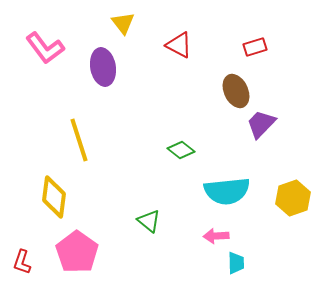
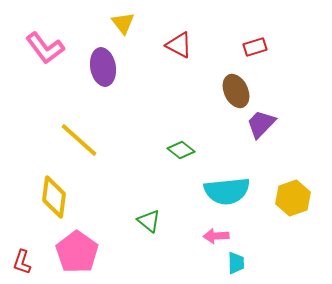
yellow line: rotated 30 degrees counterclockwise
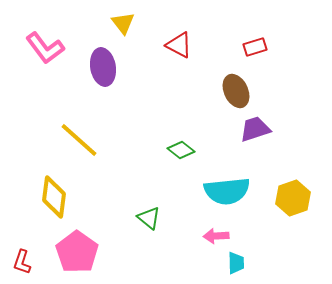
purple trapezoid: moved 6 px left, 5 px down; rotated 28 degrees clockwise
green triangle: moved 3 px up
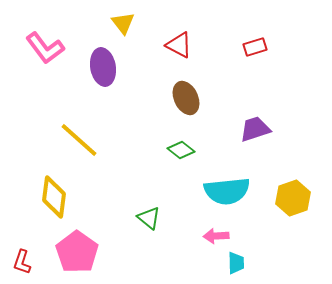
brown ellipse: moved 50 px left, 7 px down
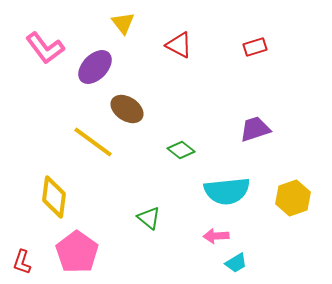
purple ellipse: moved 8 px left; rotated 54 degrees clockwise
brown ellipse: moved 59 px left, 11 px down; rotated 32 degrees counterclockwise
yellow line: moved 14 px right, 2 px down; rotated 6 degrees counterclockwise
cyan trapezoid: rotated 60 degrees clockwise
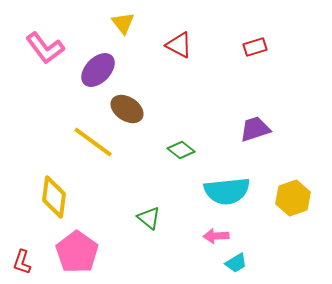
purple ellipse: moved 3 px right, 3 px down
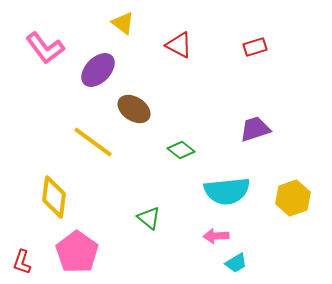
yellow triangle: rotated 15 degrees counterclockwise
brown ellipse: moved 7 px right
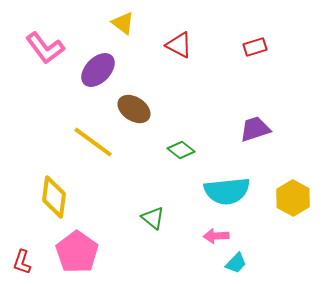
yellow hexagon: rotated 12 degrees counterclockwise
green triangle: moved 4 px right
cyan trapezoid: rotated 15 degrees counterclockwise
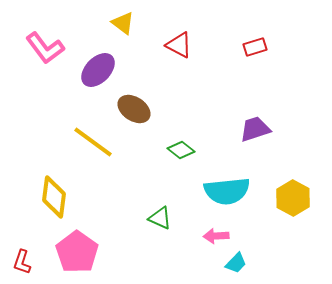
green triangle: moved 7 px right; rotated 15 degrees counterclockwise
